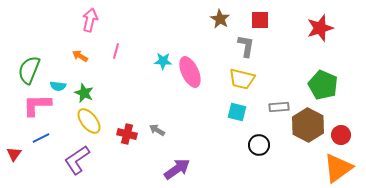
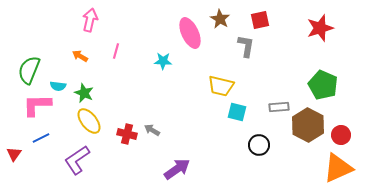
red square: rotated 12 degrees counterclockwise
pink ellipse: moved 39 px up
yellow trapezoid: moved 21 px left, 7 px down
gray arrow: moved 5 px left
orange triangle: rotated 12 degrees clockwise
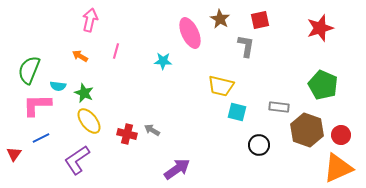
gray rectangle: rotated 12 degrees clockwise
brown hexagon: moved 1 px left, 5 px down; rotated 8 degrees counterclockwise
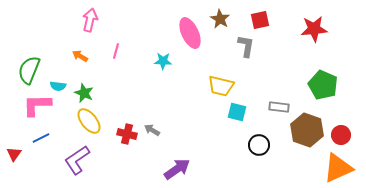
red star: moved 6 px left, 1 px down; rotated 12 degrees clockwise
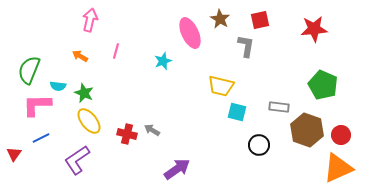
cyan star: rotated 24 degrees counterclockwise
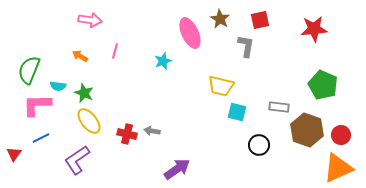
pink arrow: rotated 85 degrees clockwise
pink line: moved 1 px left
gray arrow: moved 1 px down; rotated 21 degrees counterclockwise
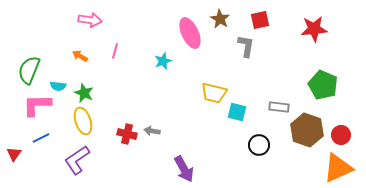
yellow trapezoid: moved 7 px left, 7 px down
yellow ellipse: moved 6 px left; rotated 20 degrees clockwise
purple arrow: moved 7 px right; rotated 96 degrees clockwise
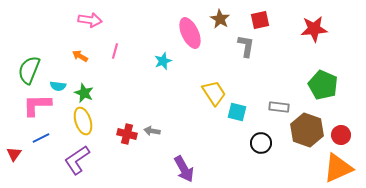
yellow trapezoid: rotated 136 degrees counterclockwise
black circle: moved 2 px right, 2 px up
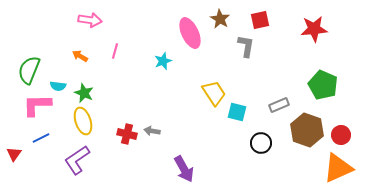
gray rectangle: moved 2 px up; rotated 30 degrees counterclockwise
